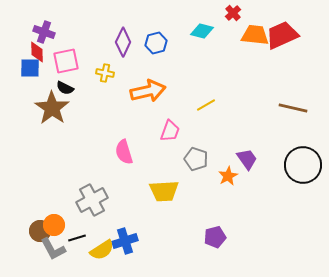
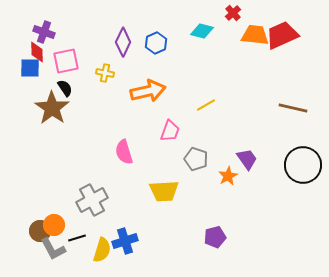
blue hexagon: rotated 10 degrees counterclockwise
black semicircle: rotated 150 degrees counterclockwise
yellow semicircle: rotated 40 degrees counterclockwise
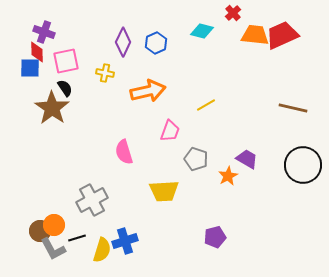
purple trapezoid: rotated 25 degrees counterclockwise
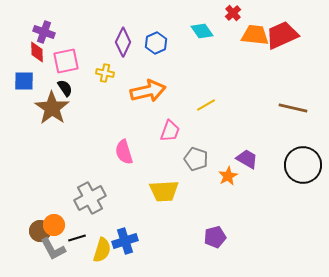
cyan diamond: rotated 40 degrees clockwise
blue square: moved 6 px left, 13 px down
gray cross: moved 2 px left, 2 px up
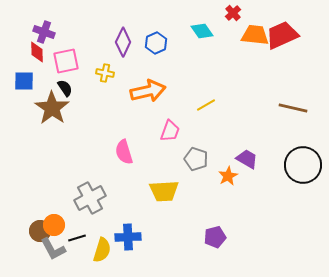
blue cross: moved 3 px right, 4 px up; rotated 15 degrees clockwise
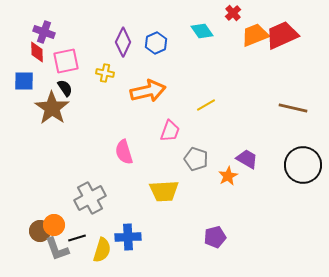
orange trapezoid: rotated 28 degrees counterclockwise
gray L-shape: moved 4 px right; rotated 8 degrees clockwise
